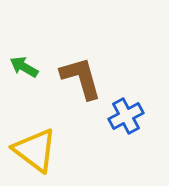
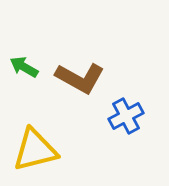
brown L-shape: moved 1 px left; rotated 135 degrees clockwise
yellow triangle: rotated 51 degrees counterclockwise
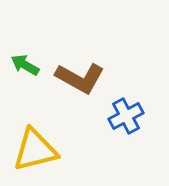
green arrow: moved 1 px right, 2 px up
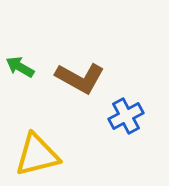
green arrow: moved 5 px left, 2 px down
yellow triangle: moved 2 px right, 5 px down
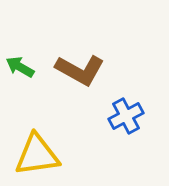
brown L-shape: moved 8 px up
yellow triangle: rotated 6 degrees clockwise
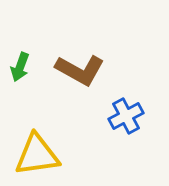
green arrow: rotated 100 degrees counterclockwise
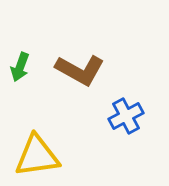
yellow triangle: moved 1 px down
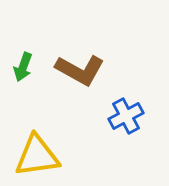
green arrow: moved 3 px right
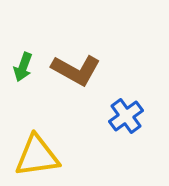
brown L-shape: moved 4 px left
blue cross: rotated 8 degrees counterclockwise
